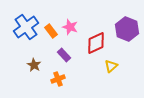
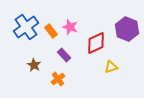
yellow triangle: moved 1 px down; rotated 24 degrees clockwise
orange cross: rotated 16 degrees counterclockwise
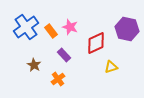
purple hexagon: rotated 10 degrees counterclockwise
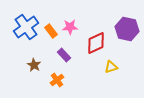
pink star: rotated 21 degrees counterclockwise
orange cross: moved 1 px left, 1 px down
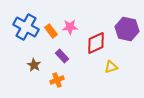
blue cross: rotated 25 degrees counterclockwise
purple rectangle: moved 2 px left, 1 px down
orange cross: rotated 16 degrees clockwise
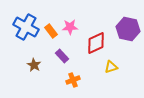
purple hexagon: moved 1 px right
orange cross: moved 16 px right
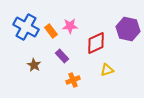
pink star: moved 1 px up
yellow triangle: moved 4 px left, 3 px down
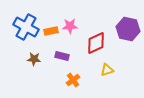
orange rectangle: rotated 64 degrees counterclockwise
purple rectangle: rotated 32 degrees counterclockwise
brown star: moved 6 px up; rotated 24 degrees counterclockwise
orange cross: rotated 16 degrees counterclockwise
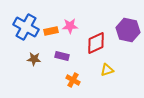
purple hexagon: moved 1 px down
orange cross: rotated 24 degrees counterclockwise
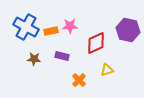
orange cross: moved 6 px right; rotated 16 degrees clockwise
